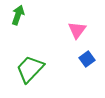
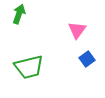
green arrow: moved 1 px right, 1 px up
green trapezoid: moved 1 px left, 2 px up; rotated 148 degrees counterclockwise
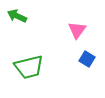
green arrow: moved 2 px left, 2 px down; rotated 84 degrees counterclockwise
blue square: rotated 21 degrees counterclockwise
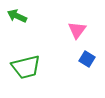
green trapezoid: moved 3 px left
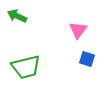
pink triangle: moved 1 px right
blue square: rotated 14 degrees counterclockwise
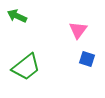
green trapezoid: rotated 24 degrees counterclockwise
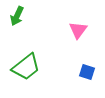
green arrow: rotated 90 degrees counterclockwise
blue square: moved 13 px down
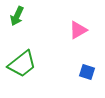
pink triangle: rotated 24 degrees clockwise
green trapezoid: moved 4 px left, 3 px up
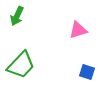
pink triangle: rotated 12 degrees clockwise
green trapezoid: moved 1 px left, 1 px down; rotated 8 degrees counterclockwise
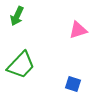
blue square: moved 14 px left, 12 px down
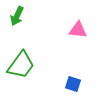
pink triangle: rotated 24 degrees clockwise
green trapezoid: rotated 8 degrees counterclockwise
